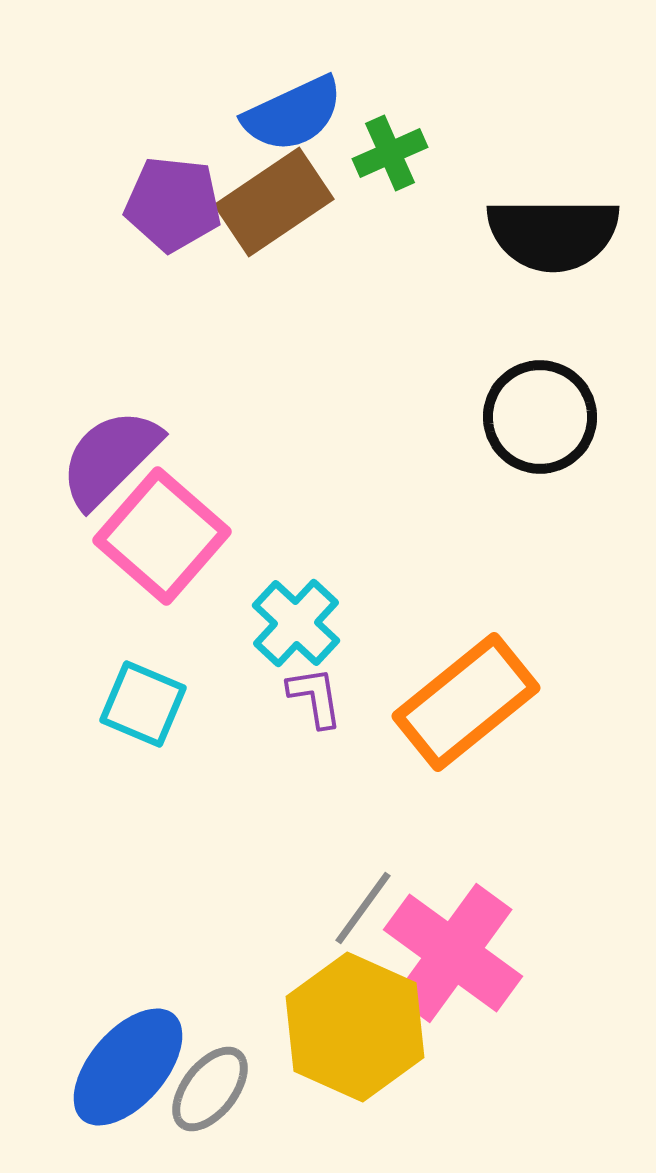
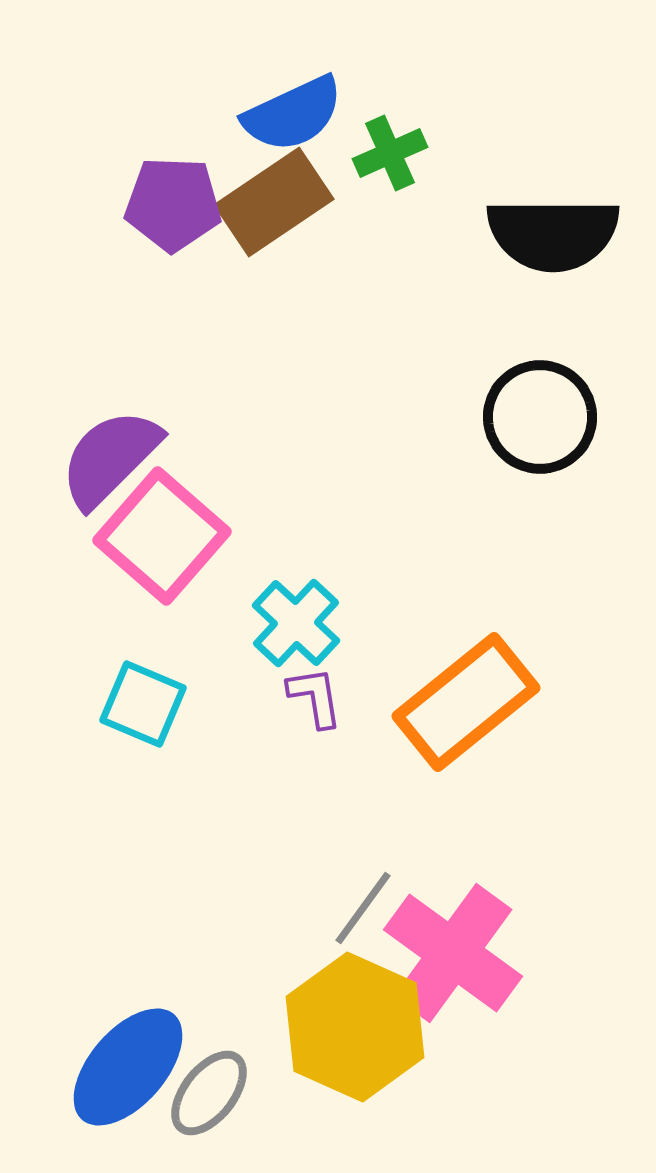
purple pentagon: rotated 4 degrees counterclockwise
gray ellipse: moved 1 px left, 4 px down
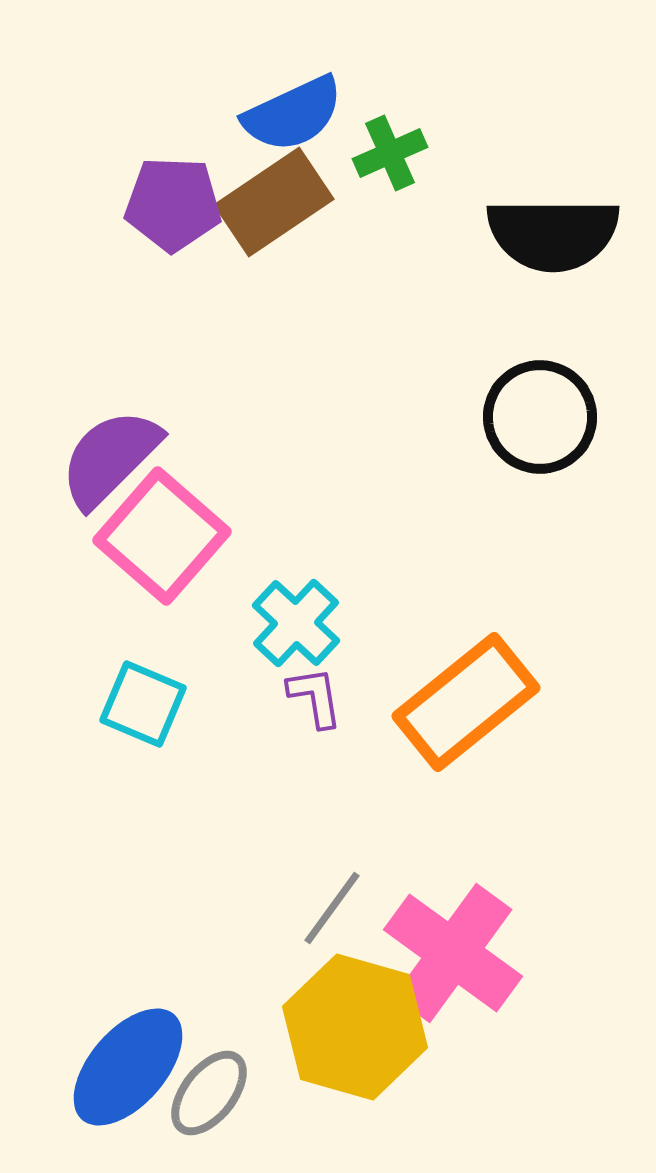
gray line: moved 31 px left
yellow hexagon: rotated 8 degrees counterclockwise
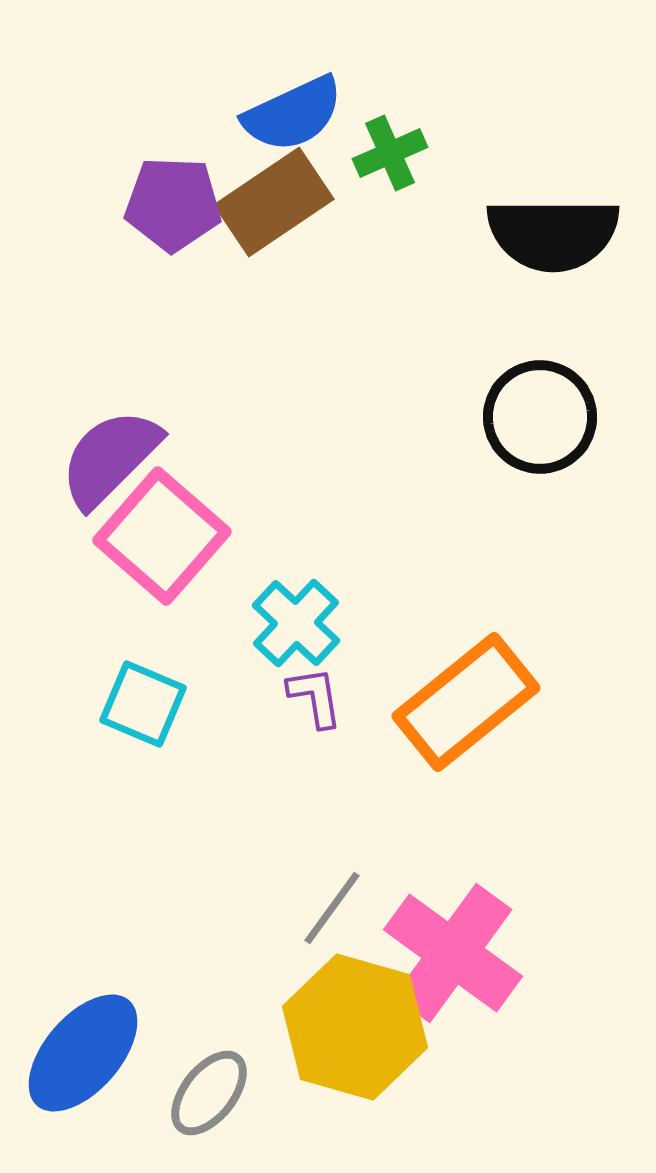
blue ellipse: moved 45 px left, 14 px up
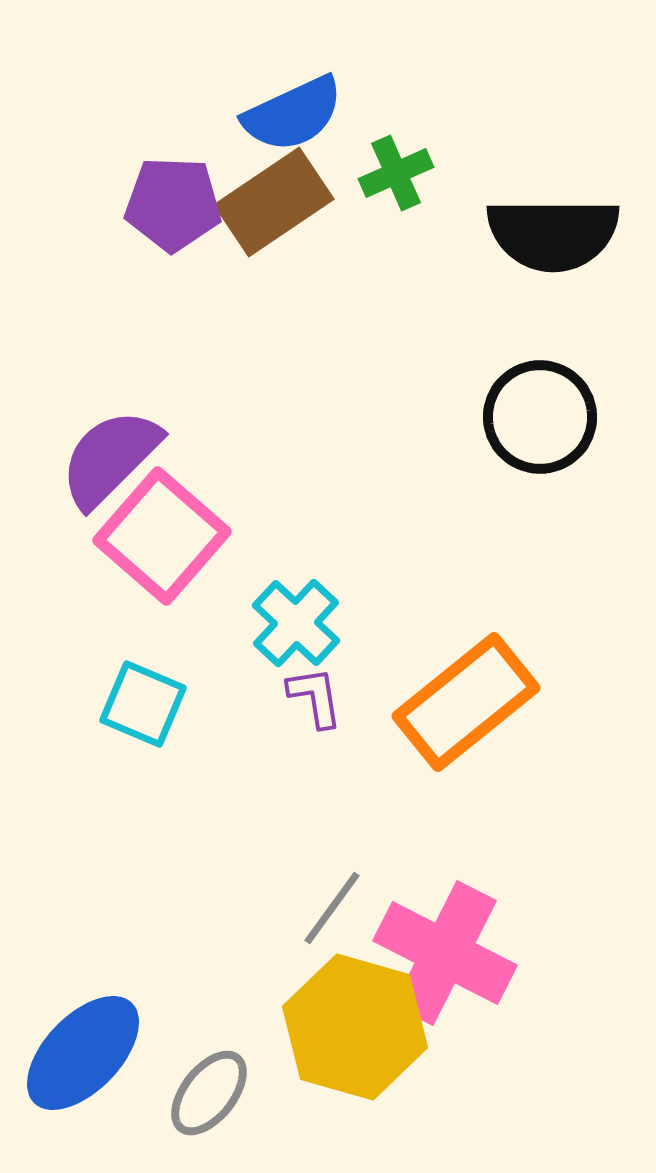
green cross: moved 6 px right, 20 px down
pink cross: moved 8 px left; rotated 9 degrees counterclockwise
blue ellipse: rotated 3 degrees clockwise
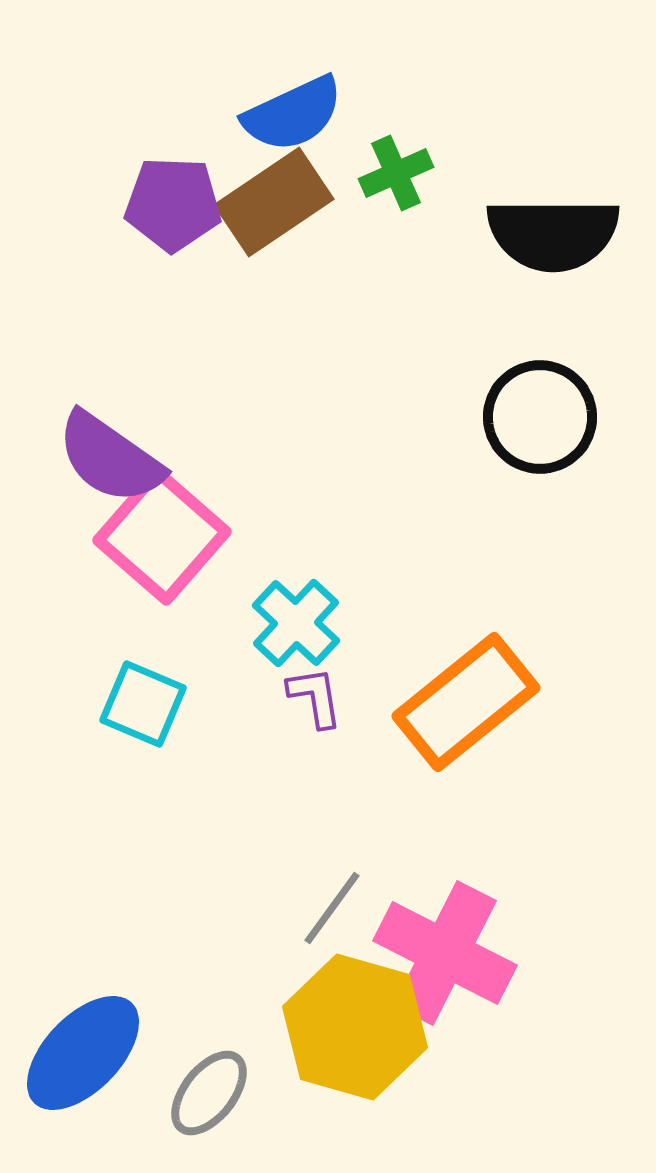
purple semicircle: rotated 100 degrees counterclockwise
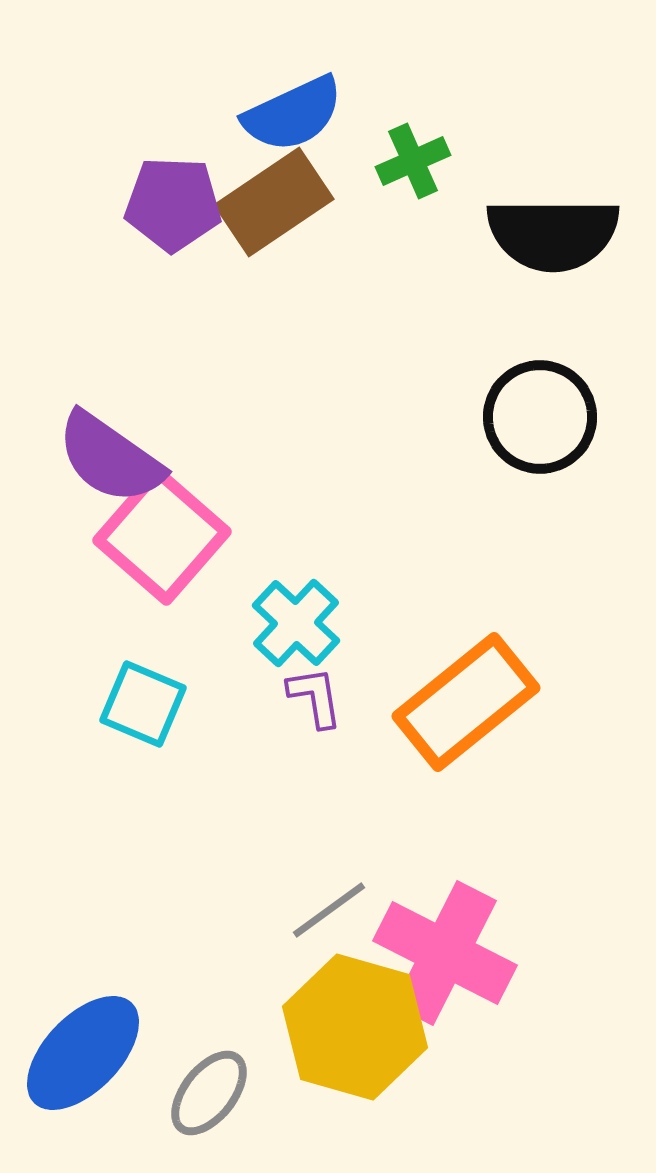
green cross: moved 17 px right, 12 px up
gray line: moved 3 px left, 2 px down; rotated 18 degrees clockwise
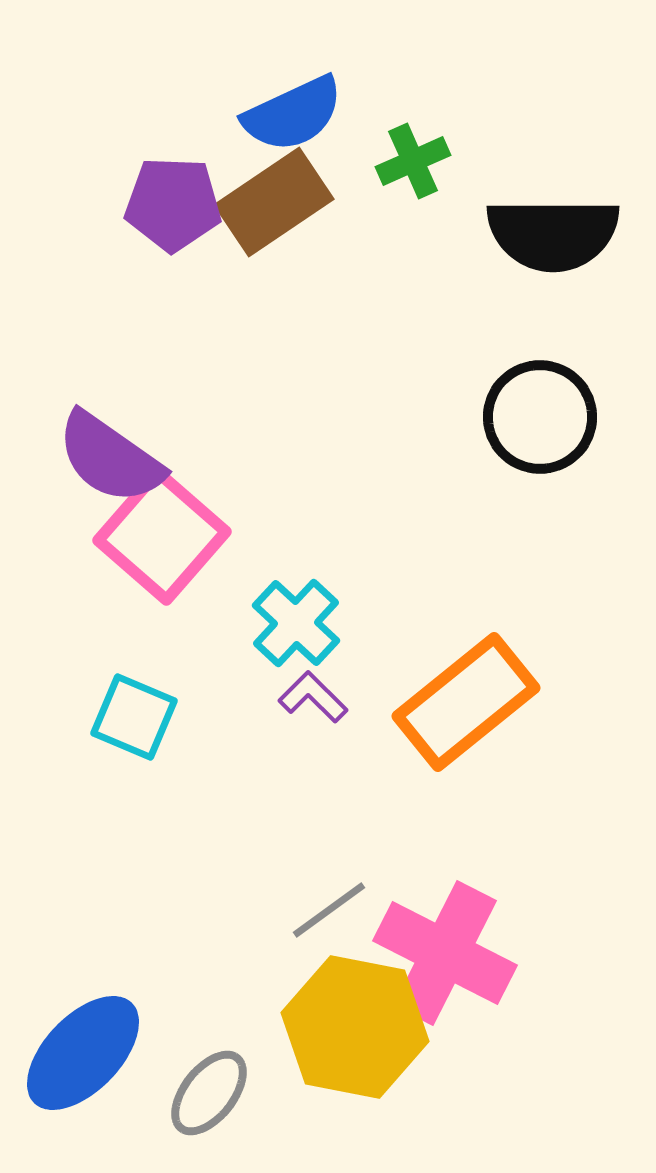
purple L-shape: moved 2 px left; rotated 36 degrees counterclockwise
cyan square: moved 9 px left, 13 px down
yellow hexagon: rotated 5 degrees counterclockwise
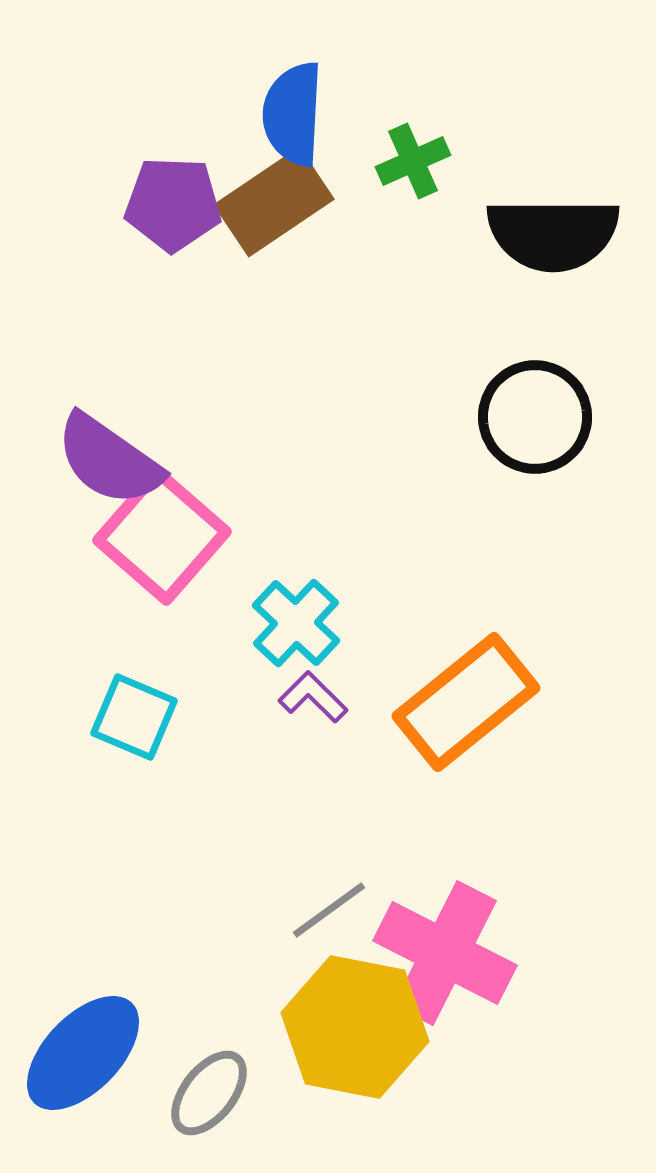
blue semicircle: rotated 118 degrees clockwise
black circle: moved 5 px left
purple semicircle: moved 1 px left, 2 px down
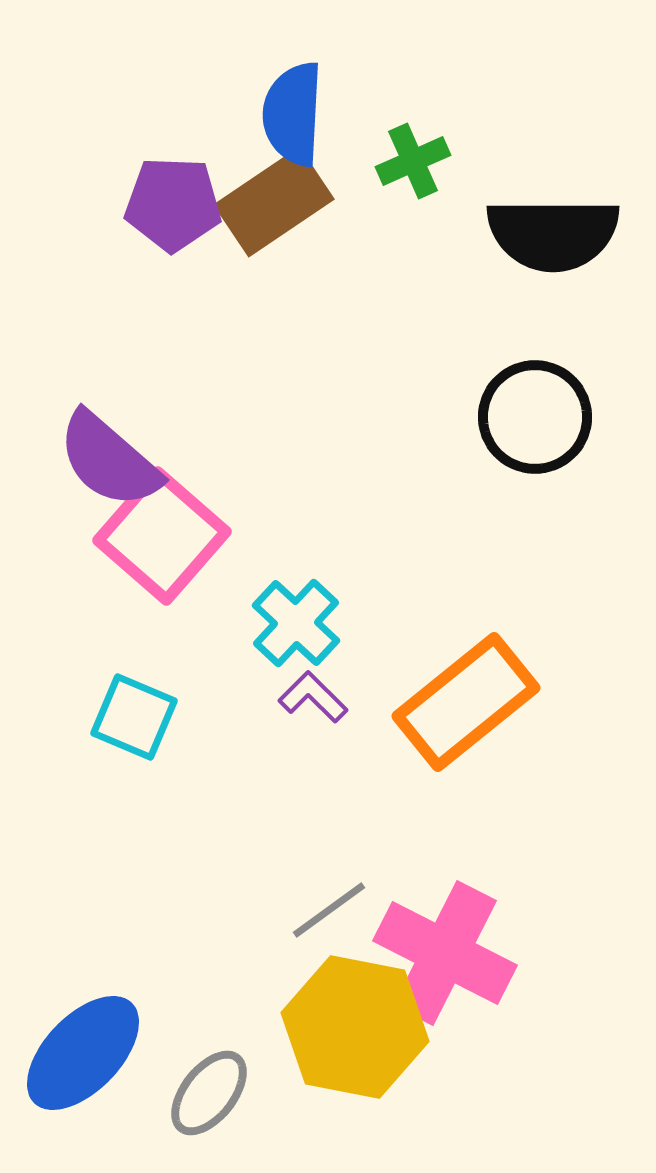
purple semicircle: rotated 6 degrees clockwise
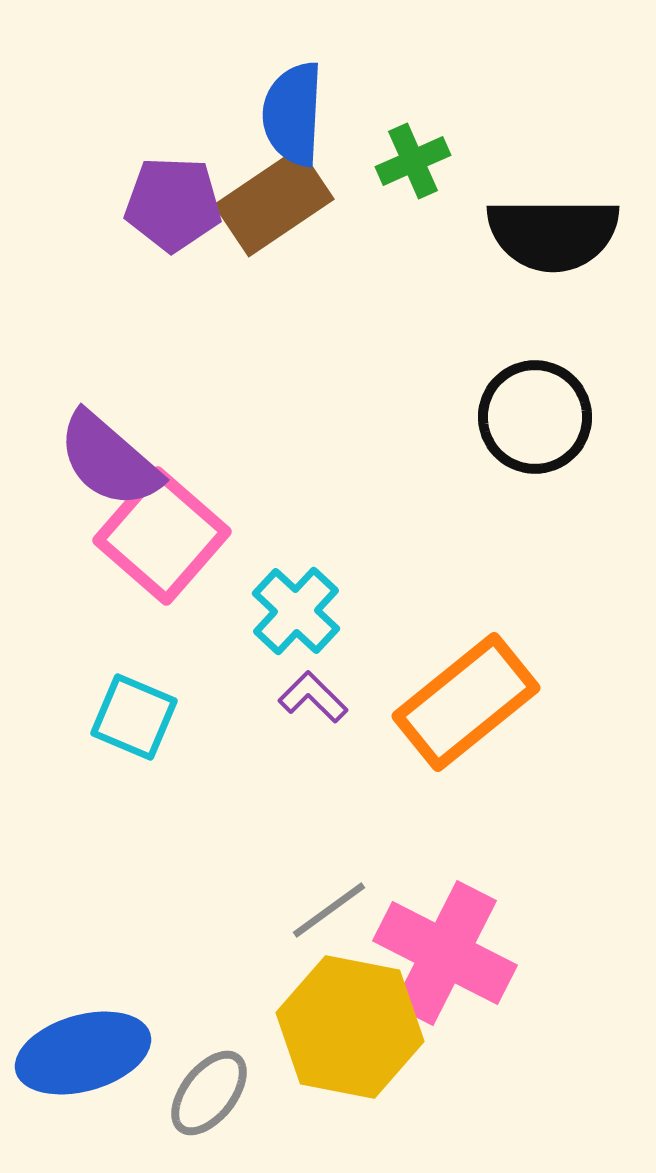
cyan cross: moved 12 px up
yellow hexagon: moved 5 px left
blue ellipse: rotated 30 degrees clockwise
